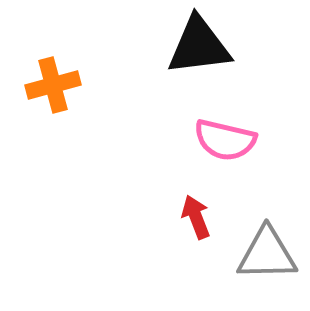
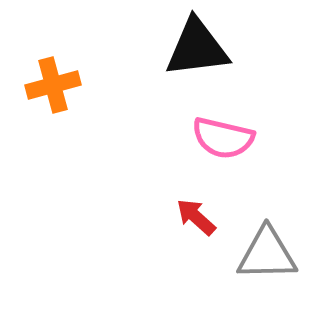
black triangle: moved 2 px left, 2 px down
pink semicircle: moved 2 px left, 2 px up
red arrow: rotated 27 degrees counterclockwise
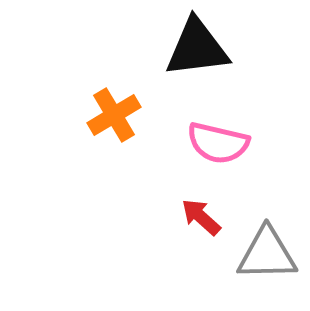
orange cross: moved 61 px right, 30 px down; rotated 16 degrees counterclockwise
pink semicircle: moved 5 px left, 5 px down
red arrow: moved 5 px right
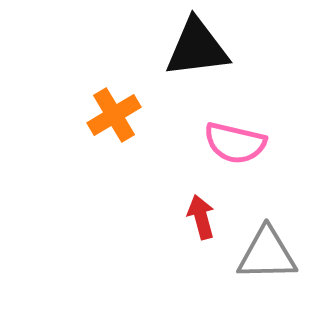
pink semicircle: moved 17 px right
red arrow: rotated 33 degrees clockwise
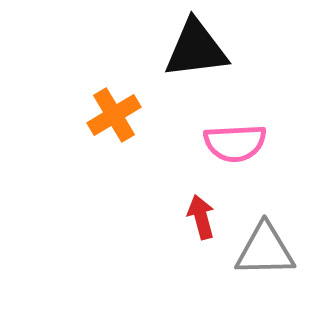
black triangle: moved 1 px left, 1 px down
pink semicircle: rotated 16 degrees counterclockwise
gray triangle: moved 2 px left, 4 px up
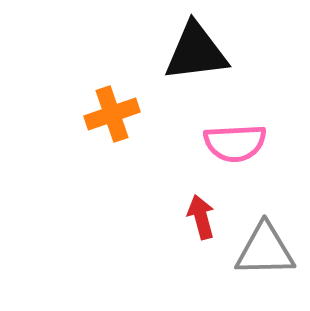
black triangle: moved 3 px down
orange cross: moved 2 px left, 1 px up; rotated 12 degrees clockwise
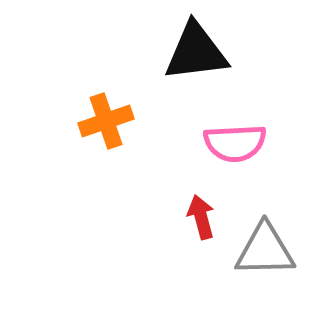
orange cross: moved 6 px left, 7 px down
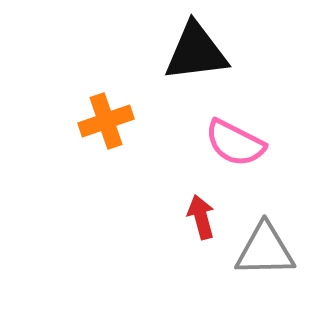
pink semicircle: rotated 30 degrees clockwise
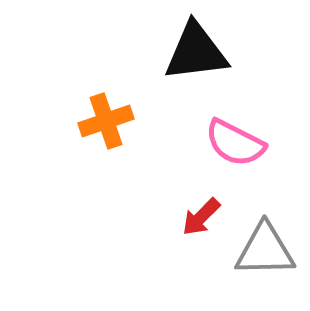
red arrow: rotated 120 degrees counterclockwise
